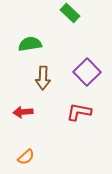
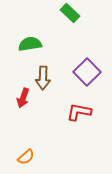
red arrow: moved 14 px up; rotated 66 degrees counterclockwise
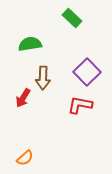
green rectangle: moved 2 px right, 5 px down
red arrow: rotated 12 degrees clockwise
red L-shape: moved 1 px right, 7 px up
orange semicircle: moved 1 px left, 1 px down
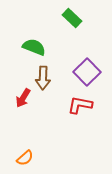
green semicircle: moved 4 px right, 3 px down; rotated 30 degrees clockwise
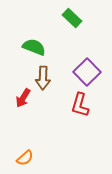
red L-shape: rotated 85 degrees counterclockwise
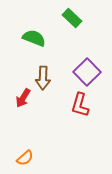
green semicircle: moved 9 px up
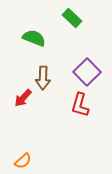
red arrow: rotated 12 degrees clockwise
orange semicircle: moved 2 px left, 3 px down
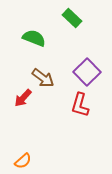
brown arrow: rotated 55 degrees counterclockwise
